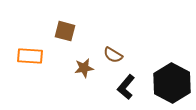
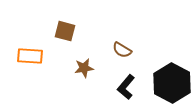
brown semicircle: moved 9 px right, 5 px up
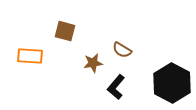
brown star: moved 9 px right, 5 px up
black L-shape: moved 10 px left
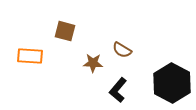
brown star: rotated 12 degrees clockwise
black L-shape: moved 2 px right, 3 px down
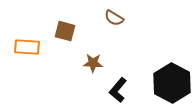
brown semicircle: moved 8 px left, 32 px up
orange rectangle: moved 3 px left, 9 px up
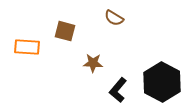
black hexagon: moved 10 px left, 1 px up
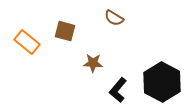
orange rectangle: moved 5 px up; rotated 35 degrees clockwise
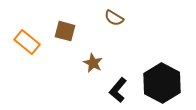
brown star: rotated 24 degrees clockwise
black hexagon: moved 1 px down
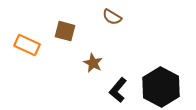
brown semicircle: moved 2 px left, 1 px up
orange rectangle: moved 3 px down; rotated 15 degrees counterclockwise
black hexagon: moved 1 px left, 4 px down
